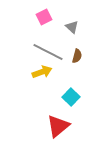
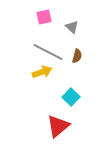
pink square: rotated 14 degrees clockwise
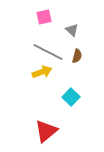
gray triangle: moved 3 px down
red triangle: moved 12 px left, 5 px down
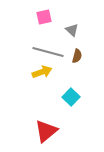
gray line: rotated 12 degrees counterclockwise
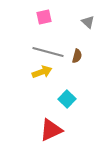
gray triangle: moved 16 px right, 8 px up
cyan square: moved 4 px left, 2 px down
red triangle: moved 5 px right, 1 px up; rotated 15 degrees clockwise
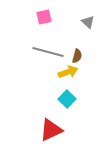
yellow arrow: moved 26 px right
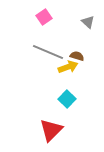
pink square: rotated 21 degrees counterclockwise
gray line: rotated 8 degrees clockwise
brown semicircle: rotated 88 degrees counterclockwise
yellow arrow: moved 5 px up
red triangle: rotated 20 degrees counterclockwise
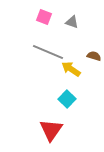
pink square: rotated 35 degrees counterclockwise
gray triangle: moved 16 px left; rotated 24 degrees counterclockwise
brown semicircle: moved 17 px right
yellow arrow: moved 3 px right, 2 px down; rotated 126 degrees counterclockwise
red triangle: rotated 10 degrees counterclockwise
